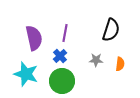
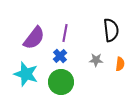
black semicircle: rotated 25 degrees counterclockwise
purple semicircle: rotated 50 degrees clockwise
green circle: moved 1 px left, 1 px down
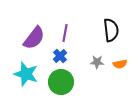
gray star: moved 1 px right, 2 px down
orange semicircle: rotated 72 degrees clockwise
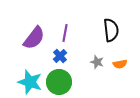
gray star: rotated 16 degrees clockwise
cyan star: moved 4 px right, 8 px down
green circle: moved 2 px left
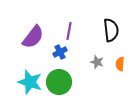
purple line: moved 4 px right, 2 px up
purple semicircle: moved 1 px left, 1 px up
blue cross: moved 4 px up; rotated 16 degrees clockwise
orange semicircle: rotated 104 degrees clockwise
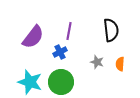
green circle: moved 2 px right
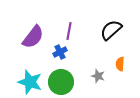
black semicircle: rotated 125 degrees counterclockwise
gray star: moved 1 px right, 14 px down
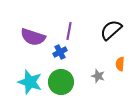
purple semicircle: rotated 70 degrees clockwise
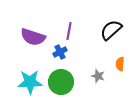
cyan star: rotated 20 degrees counterclockwise
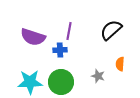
blue cross: moved 2 px up; rotated 24 degrees clockwise
